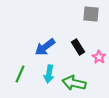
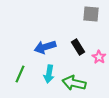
blue arrow: rotated 20 degrees clockwise
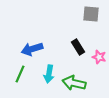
blue arrow: moved 13 px left, 2 px down
pink star: rotated 16 degrees counterclockwise
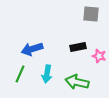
black rectangle: rotated 70 degrees counterclockwise
pink star: moved 1 px up
cyan arrow: moved 2 px left
green arrow: moved 3 px right, 1 px up
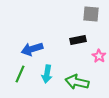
black rectangle: moved 7 px up
pink star: rotated 16 degrees clockwise
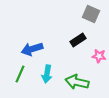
gray square: rotated 18 degrees clockwise
black rectangle: rotated 21 degrees counterclockwise
pink star: rotated 24 degrees counterclockwise
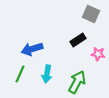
pink star: moved 1 px left, 2 px up
green arrow: rotated 105 degrees clockwise
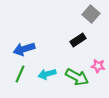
gray square: rotated 18 degrees clockwise
blue arrow: moved 8 px left
pink star: moved 12 px down
cyan arrow: rotated 66 degrees clockwise
green arrow: moved 5 px up; rotated 90 degrees clockwise
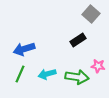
green arrow: rotated 20 degrees counterclockwise
